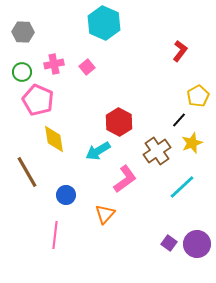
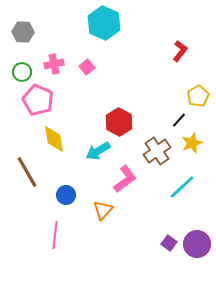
orange triangle: moved 2 px left, 4 px up
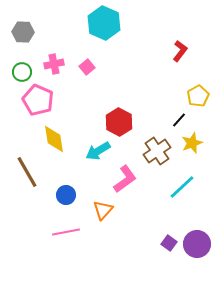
pink line: moved 11 px right, 3 px up; rotated 72 degrees clockwise
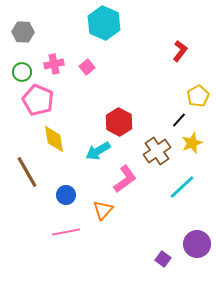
purple square: moved 6 px left, 16 px down
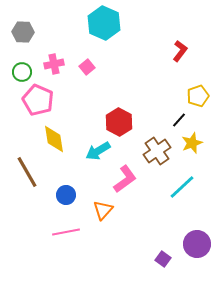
yellow pentagon: rotated 10 degrees clockwise
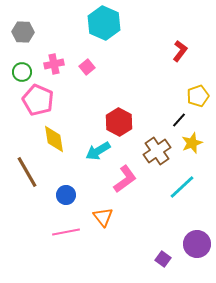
orange triangle: moved 7 px down; rotated 20 degrees counterclockwise
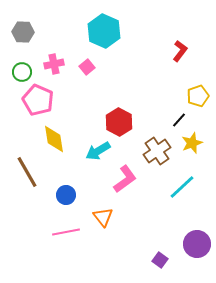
cyan hexagon: moved 8 px down
purple square: moved 3 px left, 1 px down
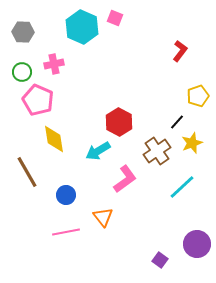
cyan hexagon: moved 22 px left, 4 px up
pink square: moved 28 px right, 49 px up; rotated 28 degrees counterclockwise
black line: moved 2 px left, 2 px down
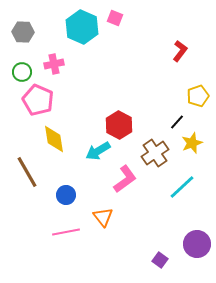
red hexagon: moved 3 px down
brown cross: moved 2 px left, 2 px down
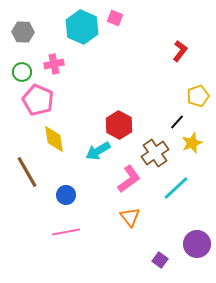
pink L-shape: moved 4 px right
cyan line: moved 6 px left, 1 px down
orange triangle: moved 27 px right
